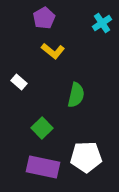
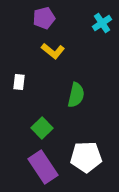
purple pentagon: rotated 15 degrees clockwise
white rectangle: rotated 56 degrees clockwise
purple rectangle: rotated 44 degrees clockwise
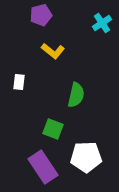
purple pentagon: moved 3 px left, 3 px up
green square: moved 11 px right, 1 px down; rotated 25 degrees counterclockwise
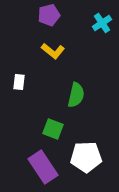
purple pentagon: moved 8 px right
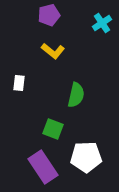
white rectangle: moved 1 px down
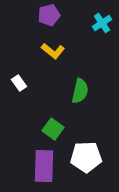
white rectangle: rotated 42 degrees counterclockwise
green semicircle: moved 4 px right, 4 px up
green square: rotated 15 degrees clockwise
purple rectangle: moved 1 px right, 1 px up; rotated 36 degrees clockwise
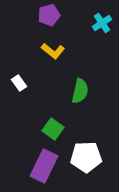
purple rectangle: rotated 24 degrees clockwise
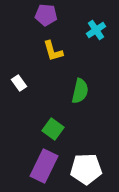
purple pentagon: moved 3 px left; rotated 20 degrees clockwise
cyan cross: moved 6 px left, 7 px down
yellow L-shape: rotated 35 degrees clockwise
white pentagon: moved 12 px down
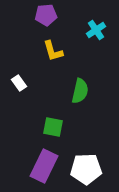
purple pentagon: rotated 10 degrees counterclockwise
green square: moved 2 px up; rotated 25 degrees counterclockwise
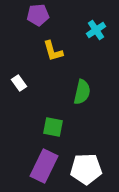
purple pentagon: moved 8 px left
green semicircle: moved 2 px right, 1 px down
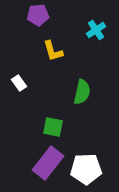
purple rectangle: moved 4 px right, 3 px up; rotated 12 degrees clockwise
